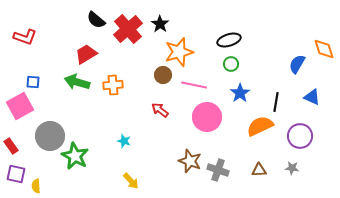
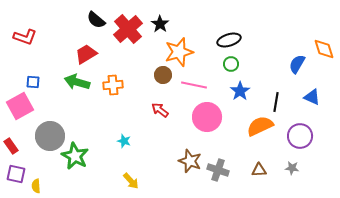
blue star: moved 2 px up
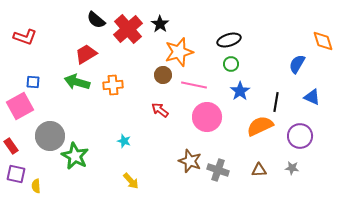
orange diamond: moved 1 px left, 8 px up
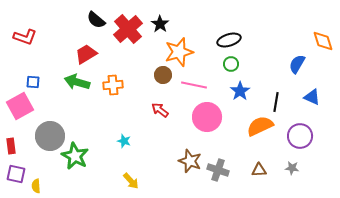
red rectangle: rotated 28 degrees clockwise
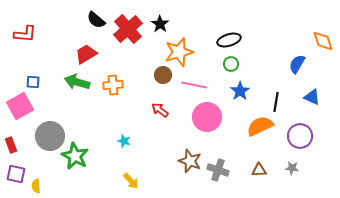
red L-shape: moved 3 px up; rotated 15 degrees counterclockwise
red rectangle: moved 1 px up; rotated 14 degrees counterclockwise
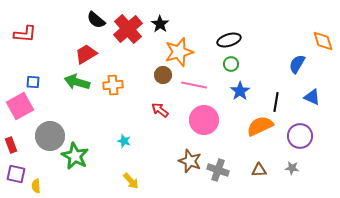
pink circle: moved 3 px left, 3 px down
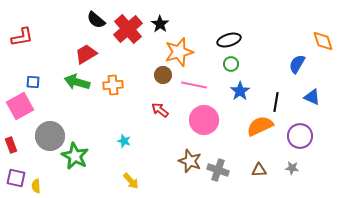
red L-shape: moved 3 px left, 3 px down; rotated 15 degrees counterclockwise
purple square: moved 4 px down
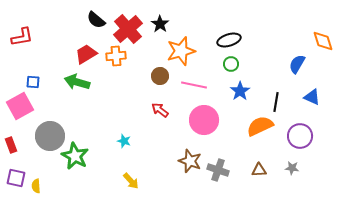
orange star: moved 2 px right, 1 px up
brown circle: moved 3 px left, 1 px down
orange cross: moved 3 px right, 29 px up
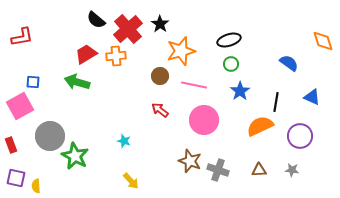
blue semicircle: moved 8 px left, 1 px up; rotated 96 degrees clockwise
gray star: moved 2 px down
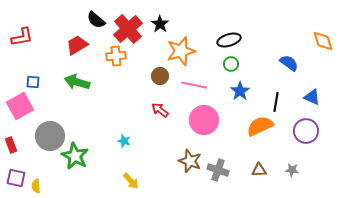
red trapezoid: moved 9 px left, 9 px up
purple circle: moved 6 px right, 5 px up
